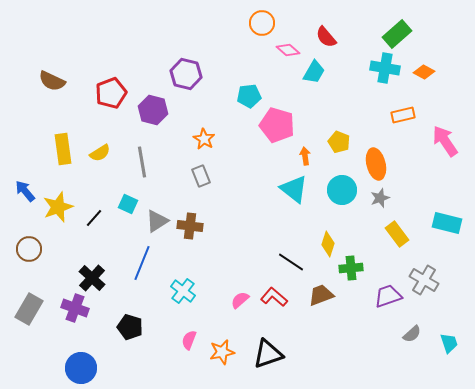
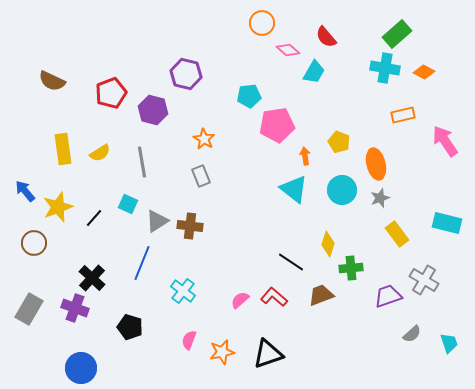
pink pentagon at (277, 125): rotated 24 degrees counterclockwise
brown circle at (29, 249): moved 5 px right, 6 px up
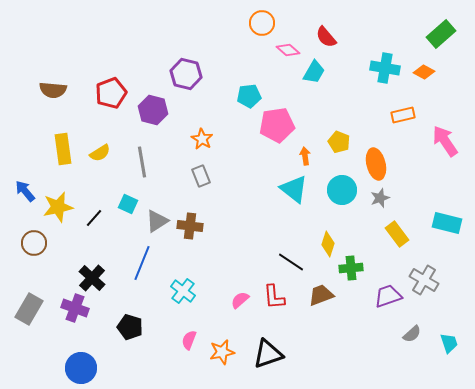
green rectangle at (397, 34): moved 44 px right
brown semicircle at (52, 81): moved 1 px right, 9 px down; rotated 20 degrees counterclockwise
orange star at (204, 139): moved 2 px left
yellow star at (58, 207): rotated 8 degrees clockwise
red L-shape at (274, 297): rotated 136 degrees counterclockwise
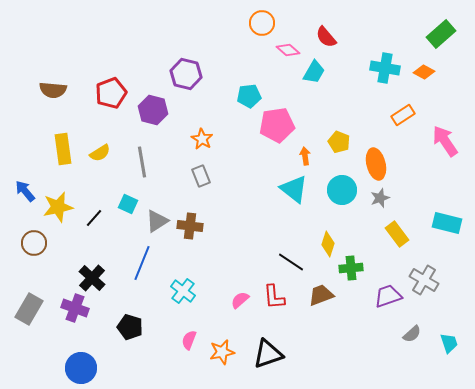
orange rectangle at (403, 115): rotated 20 degrees counterclockwise
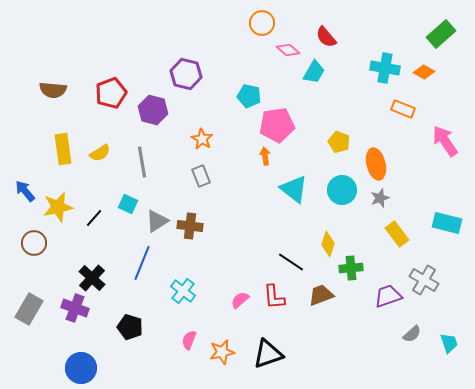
cyan pentagon at (249, 96): rotated 20 degrees clockwise
orange rectangle at (403, 115): moved 6 px up; rotated 55 degrees clockwise
orange arrow at (305, 156): moved 40 px left
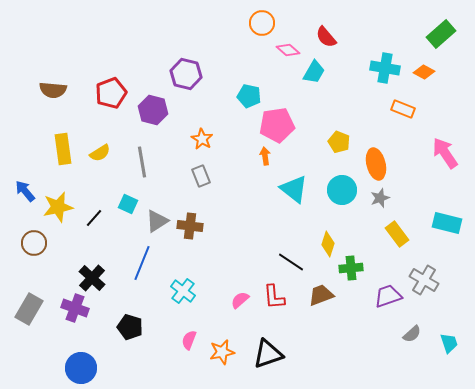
pink arrow at (445, 141): moved 12 px down
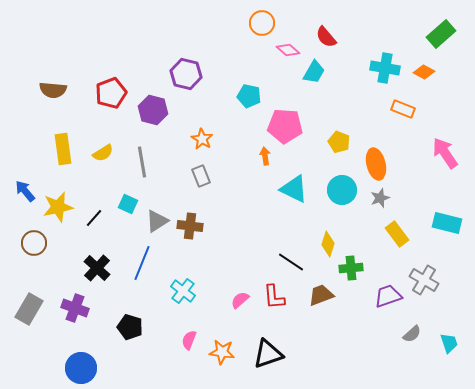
pink pentagon at (277, 125): moved 8 px right, 1 px down; rotated 12 degrees clockwise
yellow semicircle at (100, 153): moved 3 px right
cyan triangle at (294, 189): rotated 12 degrees counterclockwise
black cross at (92, 278): moved 5 px right, 10 px up
orange star at (222, 352): rotated 20 degrees clockwise
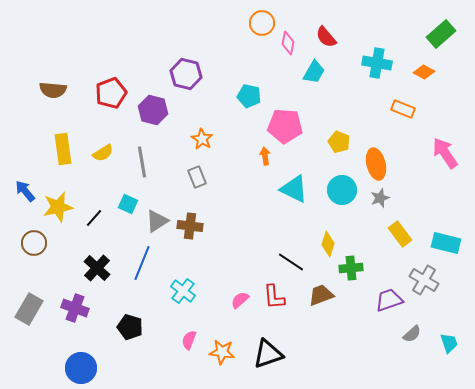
pink diamond at (288, 50): moved 7 px up; rotated 60 degrees clockwise
cyan cross at (385, 68): moved 8 px left, 5 px up
gray rectangle at (201, 176): moved 4 px left, 1 px down
cyan rectangle at (447, 223): moved 1 px left, 20 px down
yellow rectangle at (397, 234): moved 3 px right
purple trapezoid at (388, 296): moved 1 px right, 4 px down
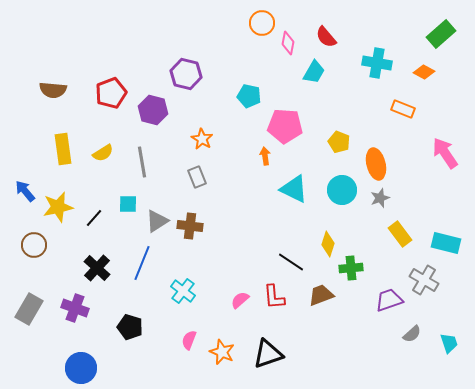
cyan square at (128, 204): rotated 24 degrees counterclockwise
brown circle at (34, 243): moved 2 px down
orange star at (222, 352): rotated 15 degrees clockwise
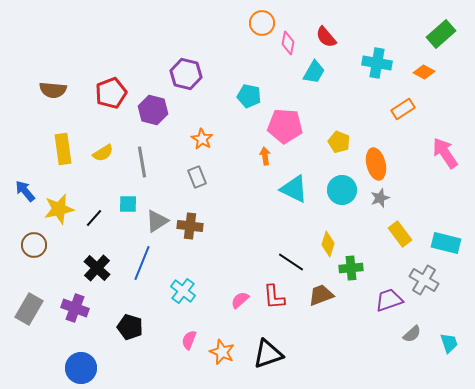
orange rectangle at (403, 109): rotated 55 degrees counterclockwise
yellow star at (58, 207): moved 1 px right, 2 px down
